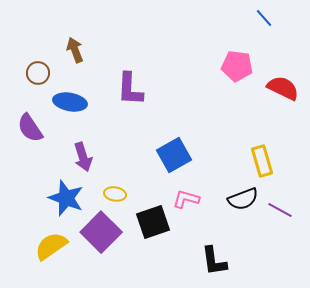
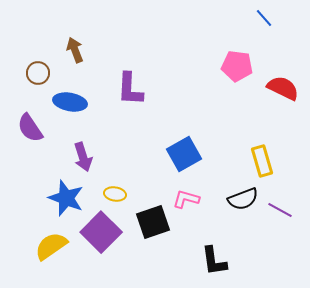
blue square: moved 10 px right, 1 px up
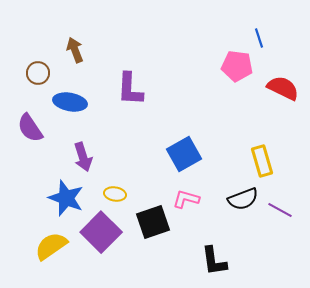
blue line: moved 5 px left, 20 px down; rotated 24 degrees clockwise
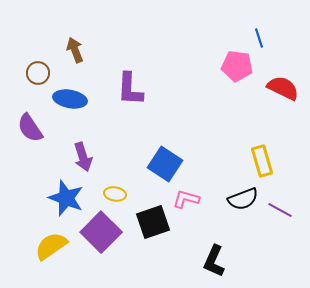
blue ellipse: moved 3 px up
blue square: moved 19 px left, 10 px down; rotated 28 degrees counterclockwise
black L-shape: rotated 32 degrees clockwise
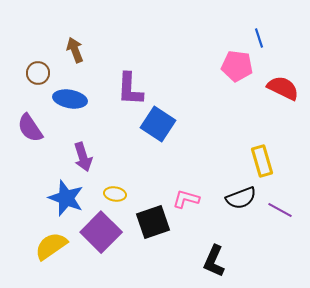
blue square: moved 7 px left, 40 px up
black semicircle: moved 2 px left, 1 px up
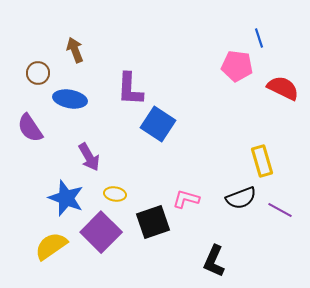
purple arrow: moved 6 px right; rotated 12 degrees counterclockwise
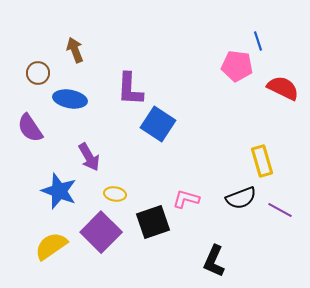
blue line: moved 1 px left, 3 px down
blue star: moved 7 px left, 7 px up
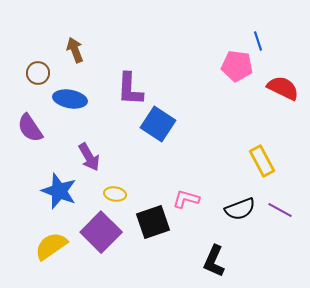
yellow rectangle: rotated 12 degrees counterclockwise
black semicircle: moved 1 px left, 11 px down
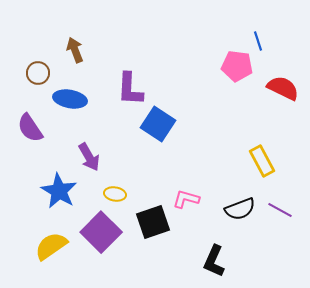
blue star: rotated 9 degrees clockwise
